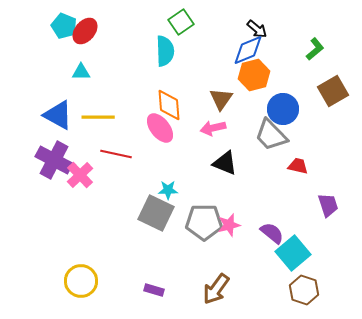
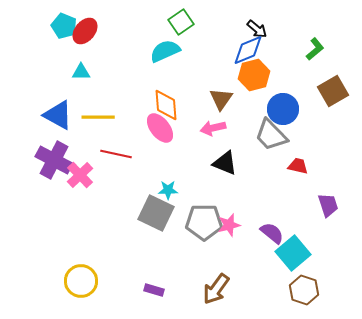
cyan semicircle: rotated 112 degrees counterclockwise
orange diamond: moved 3 px left
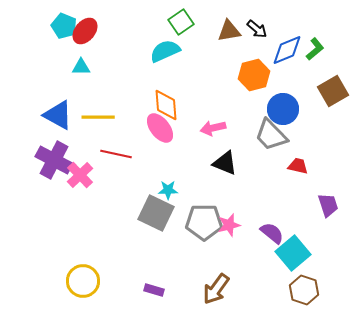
blue diamond: moved 39 px right
cyan triangle: moved 5 px up
brown triangle: moved 8 px right, 68 px up; rotated 45 degrees clockwise
yellow circle: moved 2 px right
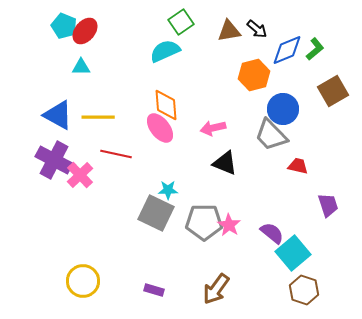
pink star: rotated 25 degrees counterclockwise
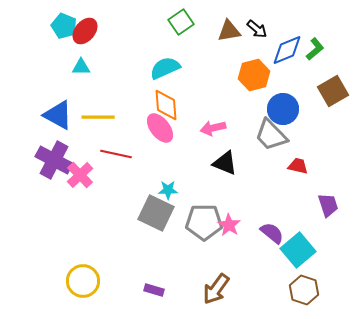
cyan semicircle: moved 17 px down
cyan square: moved 5 px right, 3 px up
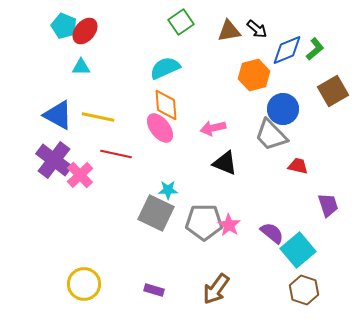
yellow line: rotated 12 degrees clockwise
purple cross: rotated 9 degrees clockwise
yellow circle: moved 1 px right, 3 px down
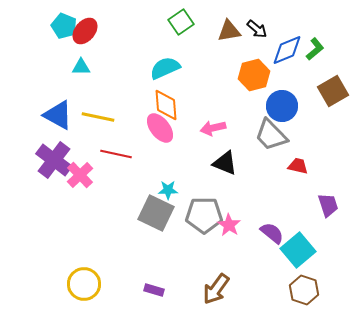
blue circle: moved 1 px left, 3 px up
gray pentagon: moved 7 px up
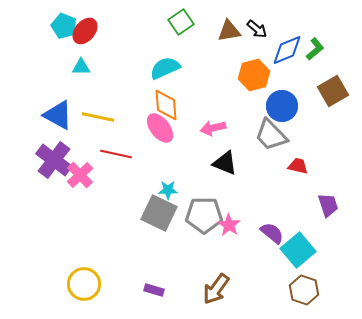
gray square: moved 3 px right
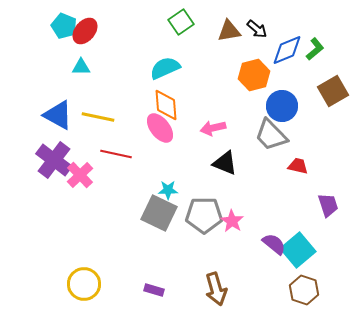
pink star: moved 3 px right, 4 px up
purple semicircle: moved 2 px right, 11 px down
brown arrow: rotated 52 degrees counterclockwise
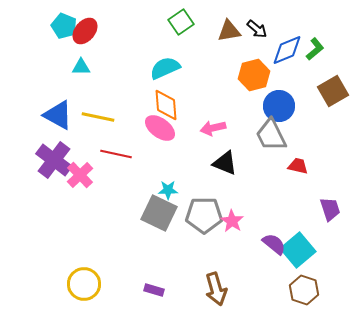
blue circle: moved 3 px left
pink ellipse: rotated 16 degrees counterclockwise
gray trapezoid: rotated 18 degrees clockwise
purple trapezoid: moved 2 px right, 4 px down
